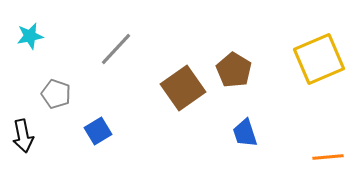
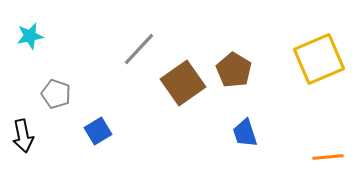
gray line: moved 23 px right
brown square: moved 5 px up
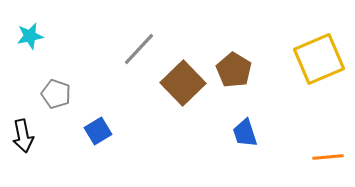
brown square: rotated 9 degrees counterclockwise
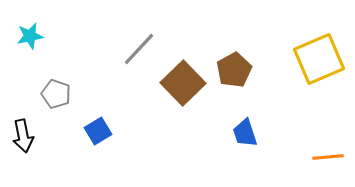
brown pentagon: rotated 12 degrees clockwise
